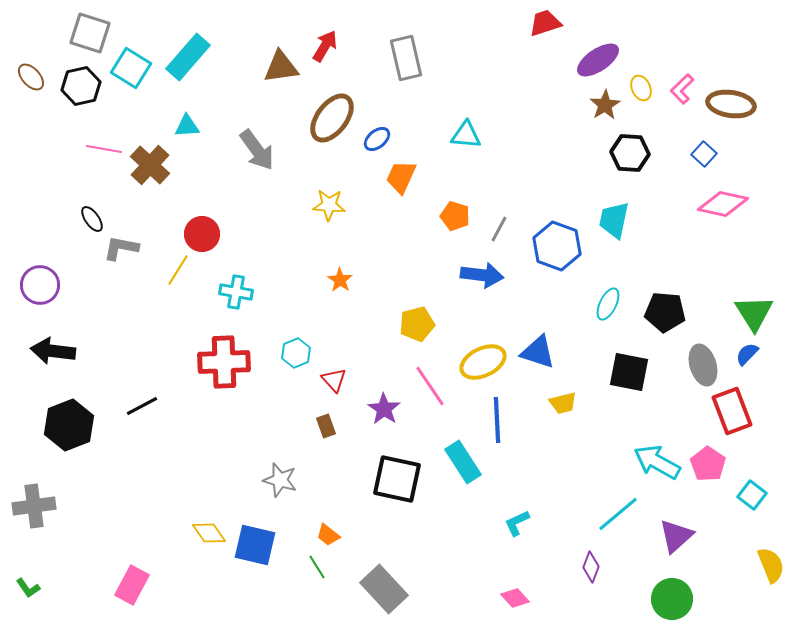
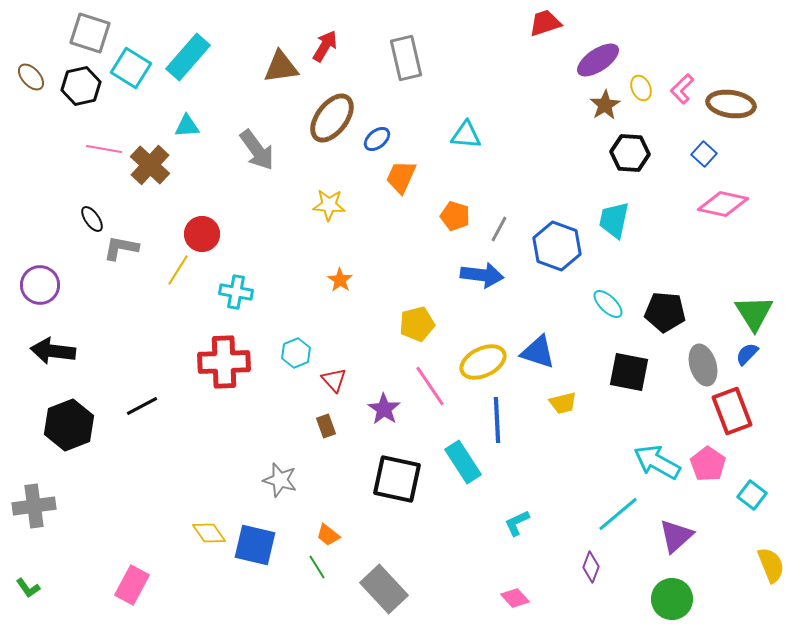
cyan ellipse at (608, 304): rotated 72 degrees counterclockwise
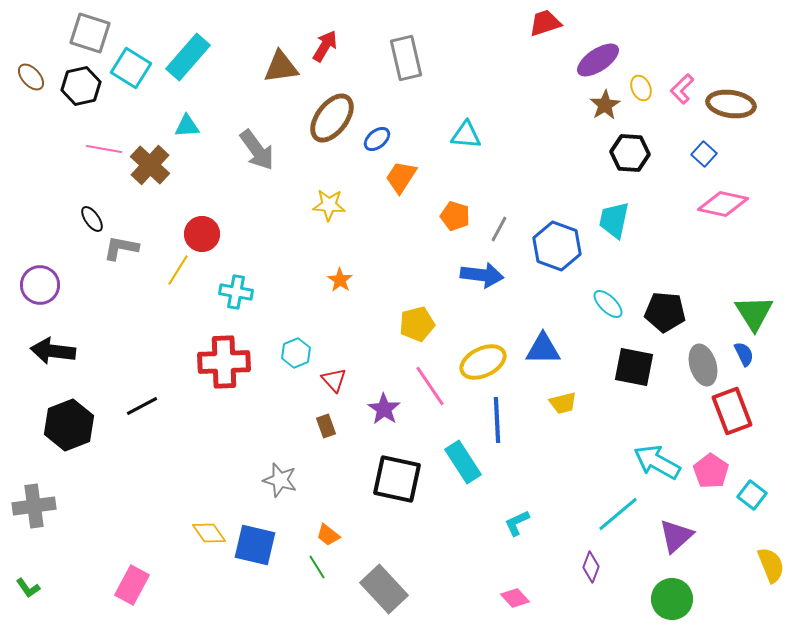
orange trapezoid at (401, 177): rotated 9 degrees clockwise
blue triangle at (538, 352): moved 5 px right, 3 px up; rotated 18 degrees counterclockwise
blue semicircle at (747, 354): moved 3 px left; rotated 110 degrees clockwise
black square at (629, 372): moved 5 px right, 5 px up
pink pentagon at (708, 464): moved 3 px right, 7 px down
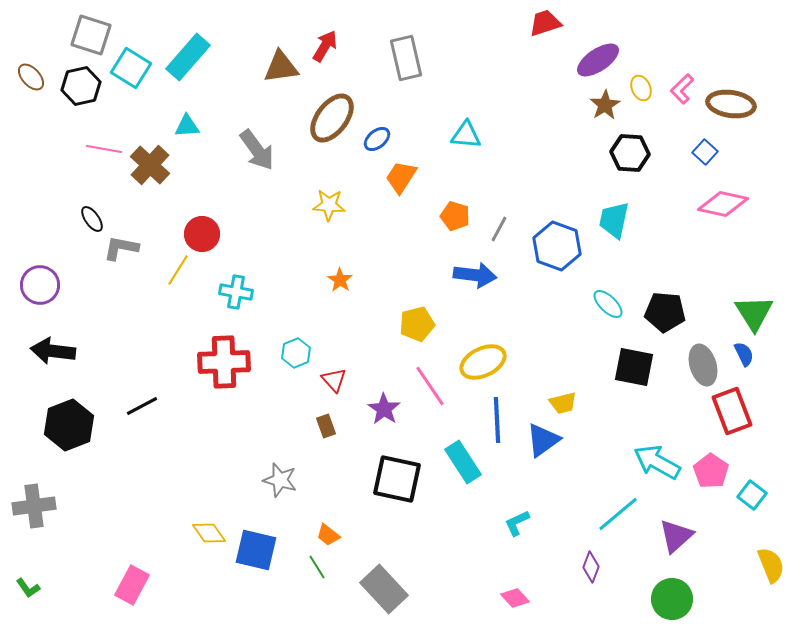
gray square at (90, 33): moved 1 px right, 2 px down
blue square at (704, 154): moved 1 px right, 2 px up
blue arrow at (482, 275): moved 7 px left
blue triangle at (543, 349): moved 91 px down; rotated 36 degrees counterclockwise
blue square at (255, 545): moved 1 px right, 5 px down
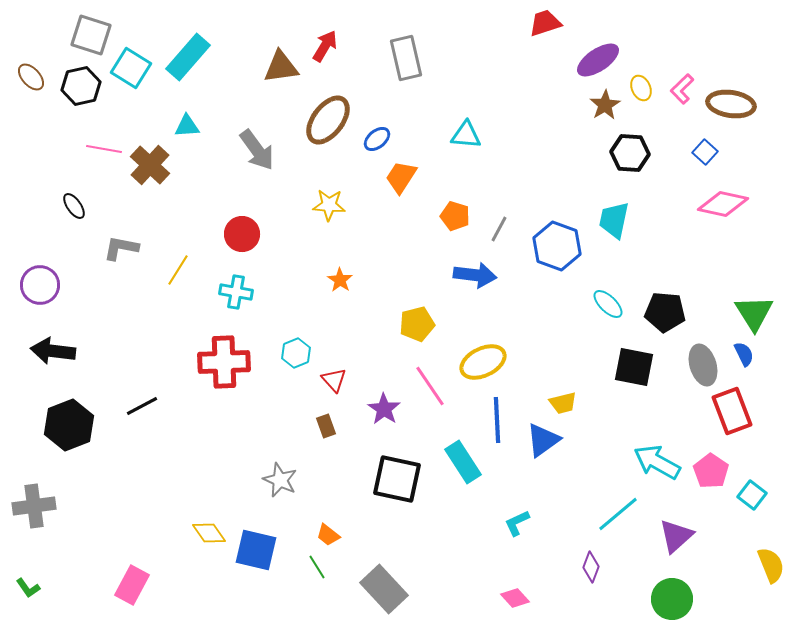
brown ellipse at (332, 118): moved 4 px left, 2 px down
black ellipse at (92, 219): moved 18 px left, 13 px up
red circle at (202, 234): moved 40 px right
gray star at (280, 480): rotated 8 degrees clockwise
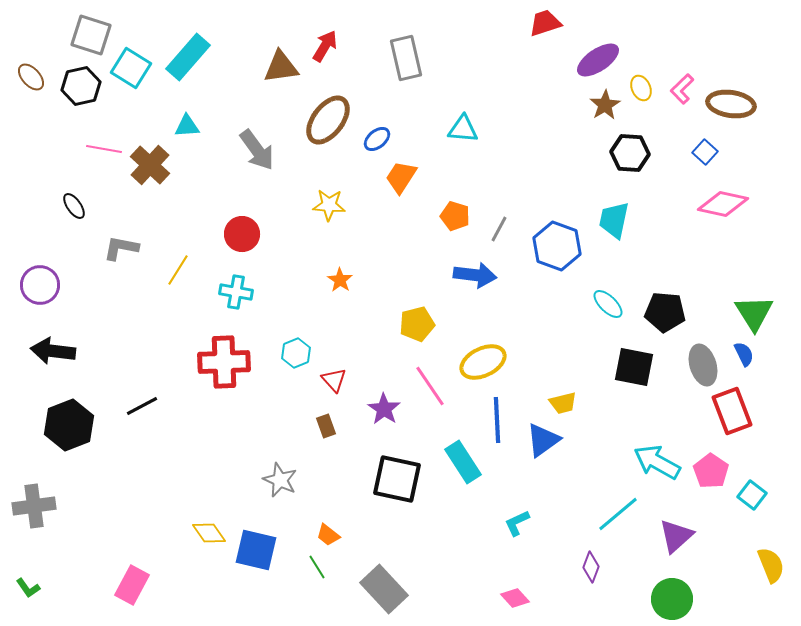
cyan triangle at (466, 135): moved 3 px left, 6 px up
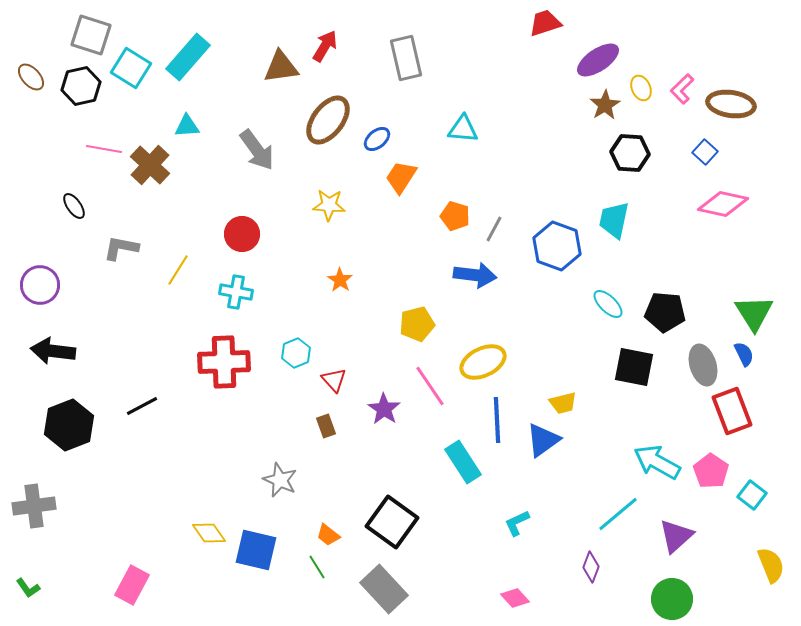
gray line at (499, 229): moved 5 px left
black square at (397, 479): moved 5 px left, 43 px down; rotated 24 degrees clockwise
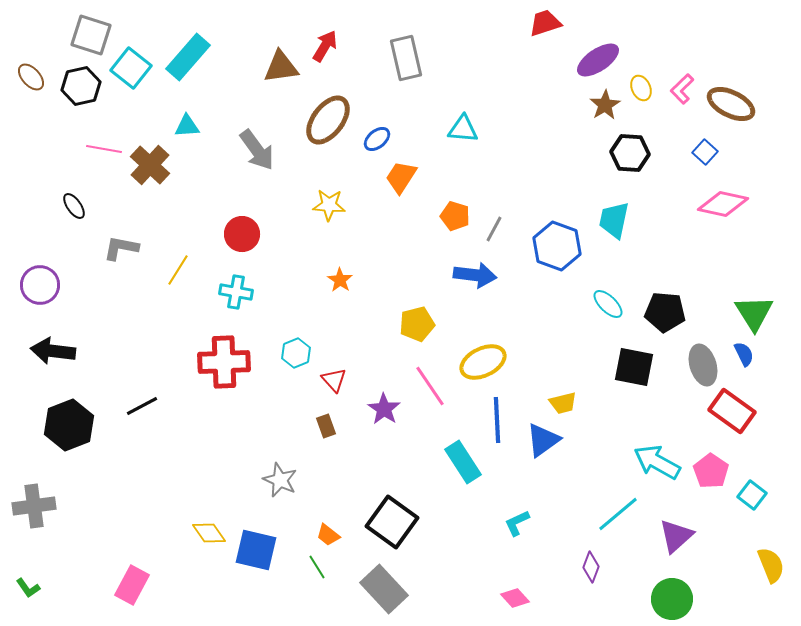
cyan square at (131, 68): rotated 6 degrees clockwise
brown ellipse at (731, 104): rotated 18 degrees clockwise
red rectangle at (732, 411): rotated 33 degrees counterclockwise
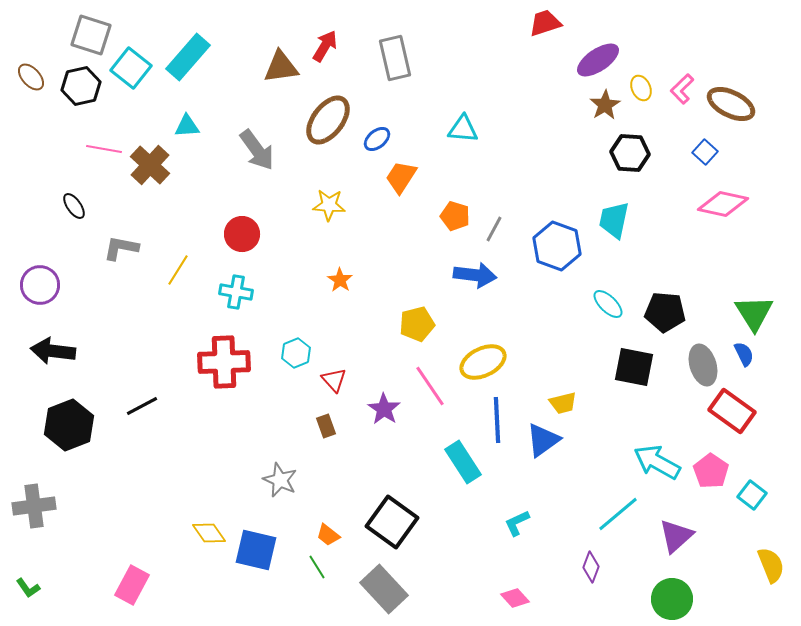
gray rectangle at (406, 58): moved 11 px left
